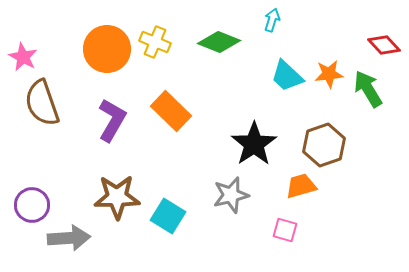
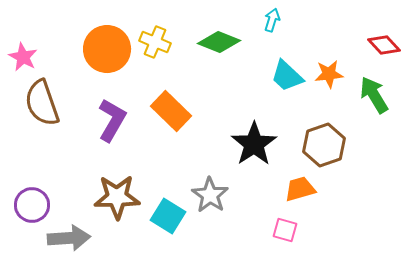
green arrow: moved 6 px right, 6 px down
orange trapezoid: moved 1 px left, 3 px down
gray star: moved 21 px left; rotated 24 degrees counterclockwise
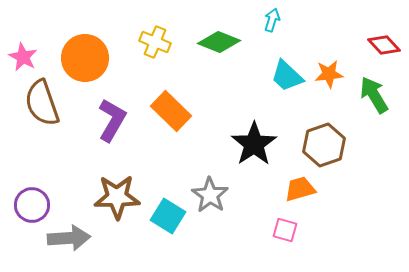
orange circle: moved 22 px left, 9 px down
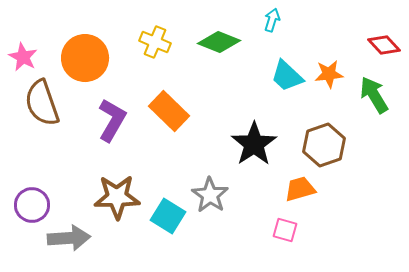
orange rectangle: moved 2 px left
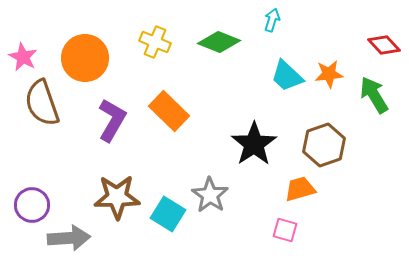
cyan square: moved 2 px up
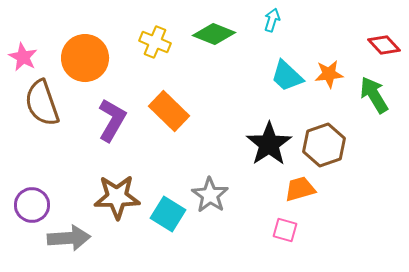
green diamond: moved 5 px left, 8 px up
black star: moved 15 px right
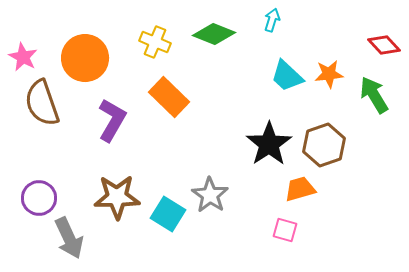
orange rectangle: moved 14 px up
purple circle: moved 7 px right, 7 px up
gray arrow: rotated 69 degrees clockwise
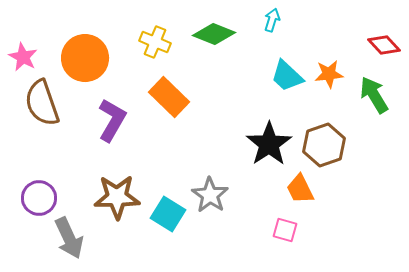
orange trapezoid: rotated 100 degrees counterclockwise
